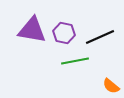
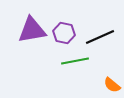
purple triangle: rotated 20 degrees counterclockwise
orange semicircle: moved 1 px right, 1 px up
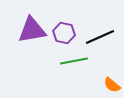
green line: moved 1 px left
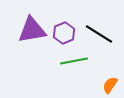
purple hexagon: rotated 25 degrees clockwise
black line: moved 1 px left, 3 px up; rotated 56 degrees clockwise
orange semicircle: moved 2 px left; rotated 84 degrees clockwise
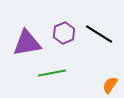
purple triangle: moved 5 px left, 13 px down
green line: moved 22 px left, 12 px down
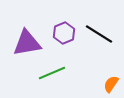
green line: rotated 12 degrees counterclockwise
orange semicircle: moved 1 px right, 1 px up
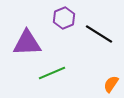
purple hexagon: moved 15 px up
purple triangle: rotated 8 degrees clockwise
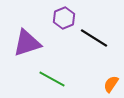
black line: moved 5 px left, 4 px down
purple triangle: rotated 16 degrees counterclockwise
green line: moved 6 px down; rotated 52 degrees clockwise
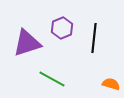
purple hexagon: moved 2 px left, 10 px down
black line: rotated 64 degrees clockwise
orange semicircle: rotated 72 degrees clockwise
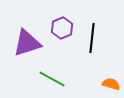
black line: moved 2 px left
